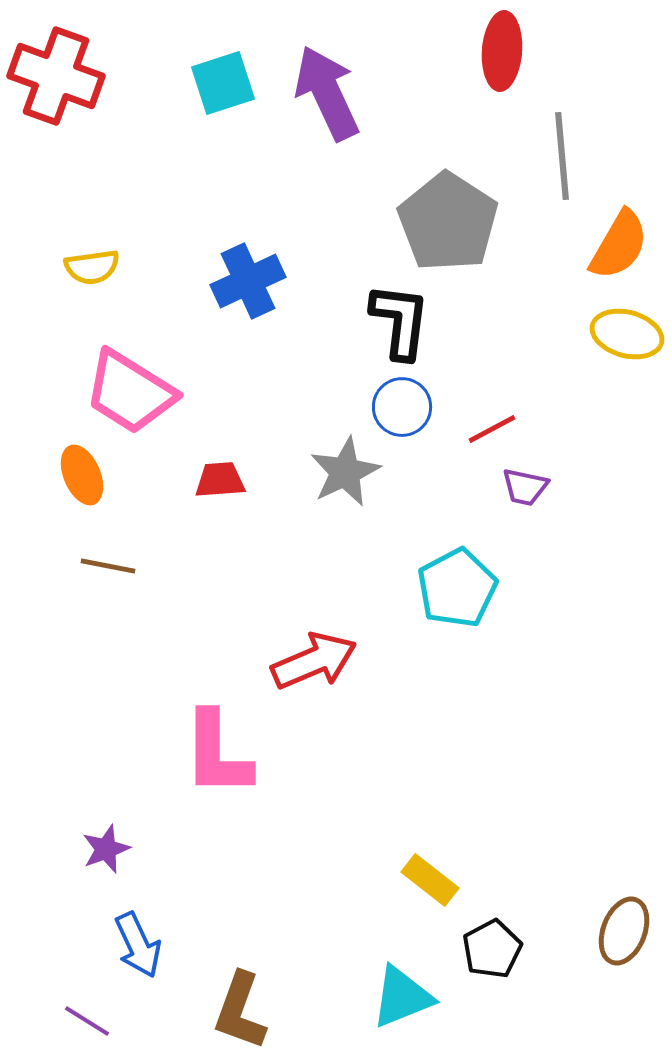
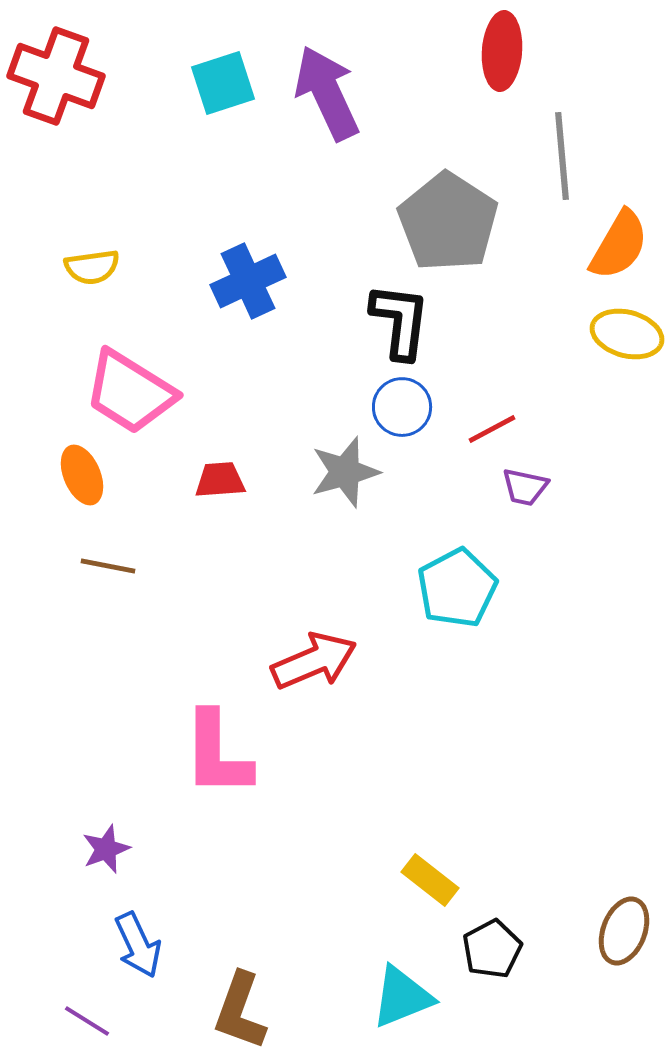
gray star: rotated 10 degrees clockwise
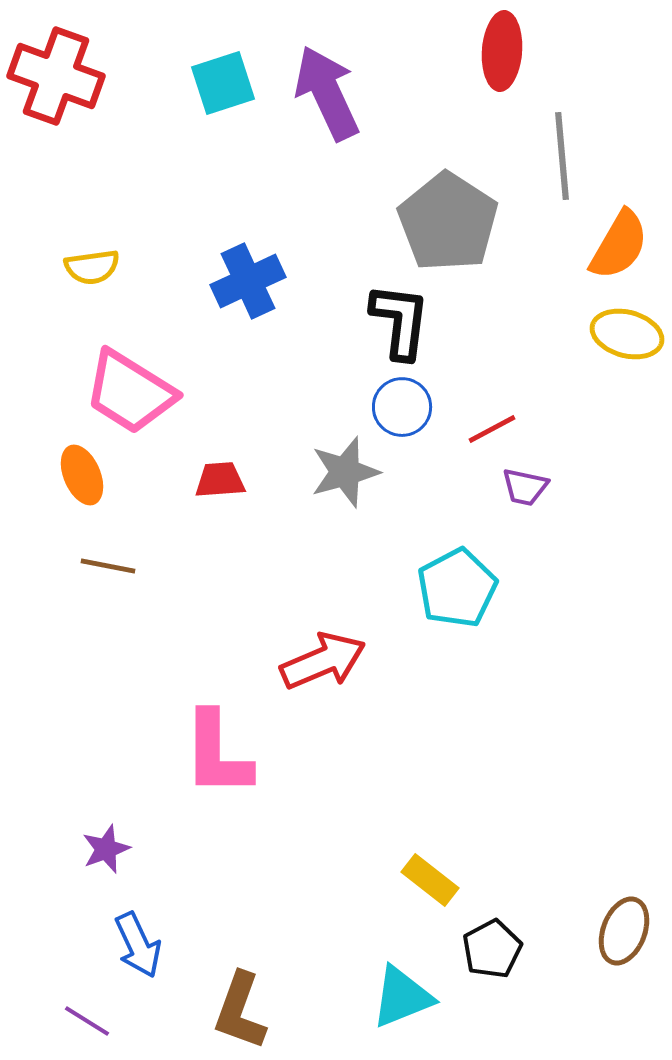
red arrow: moved 9 px right
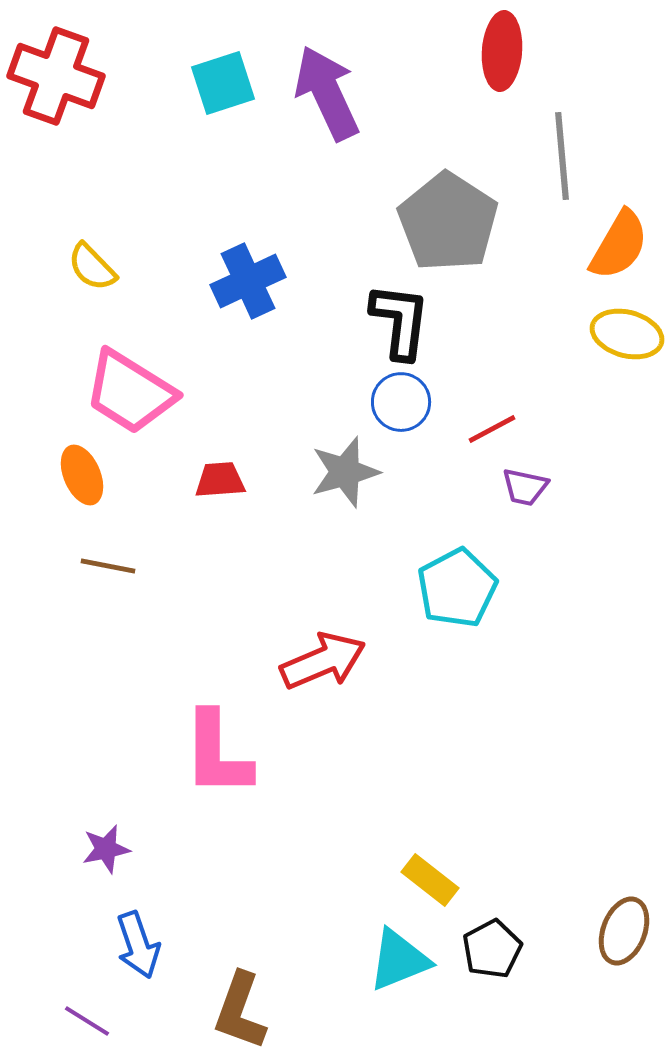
yellow semicircle: rotated 54 degrees clockwise
blue circle: moved 1 px left, 5 px up
purple star: rotated 9 degrees clockwise
blue arrow: rotated 6 degrees clockwise
cyan triangle: moved 3 px left, 37 px up
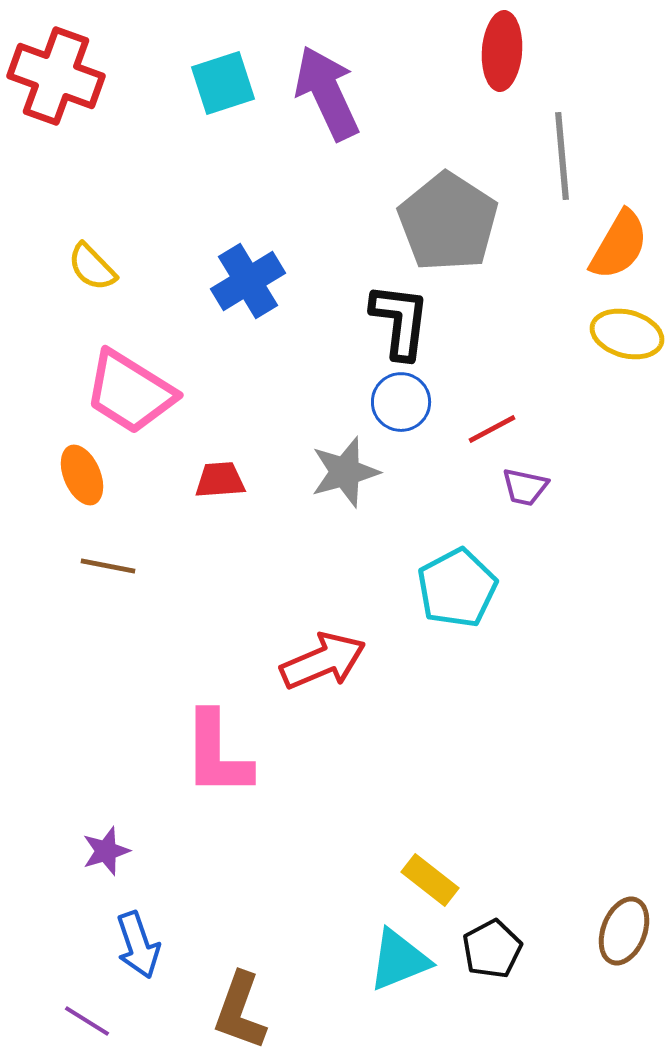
blue cross: rotated 6 degrees counterclockwise
purple star: moved 2 px down; rotated 6 degrees counterclockwise
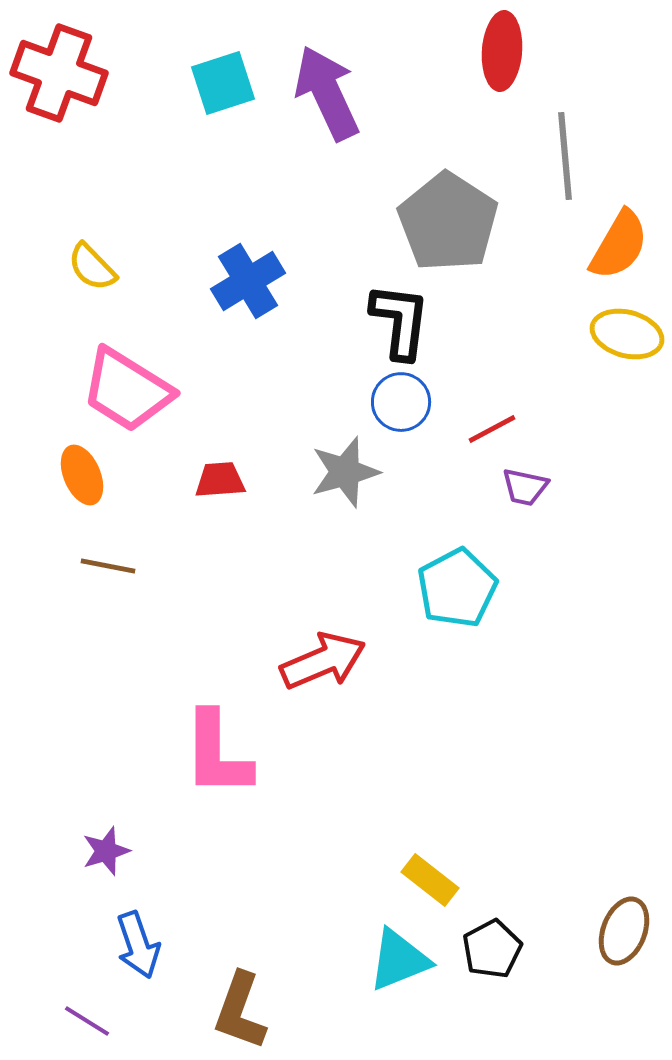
red cross: moved 3 px right, 3 px up
gray line: moved 3 px right
pink trapezoid: moved 3 px left, 2 px up
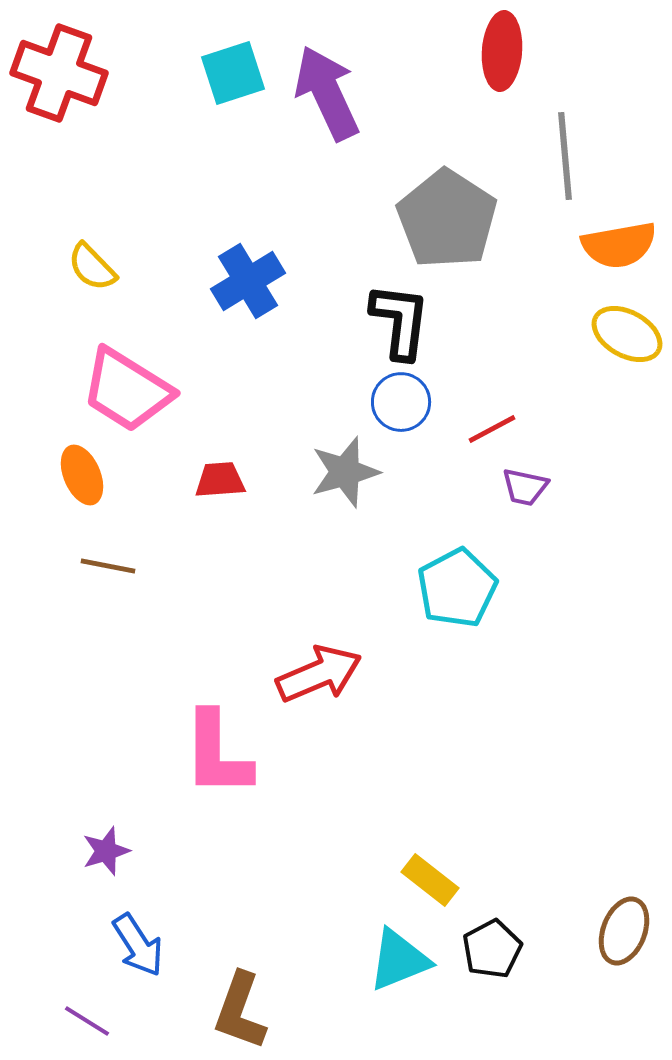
cyan square: moved 10 px right, 10 px up
gray pentagon: moved 1 px left, 3 px up
orange semicircle: rotated 50 degrees clockwise
yellow ellipse: rotated 14 degrees clockwise
red arrow: moved 4 px left, 13 px down
blue arrow: rotated 14 degrees counterclockwise
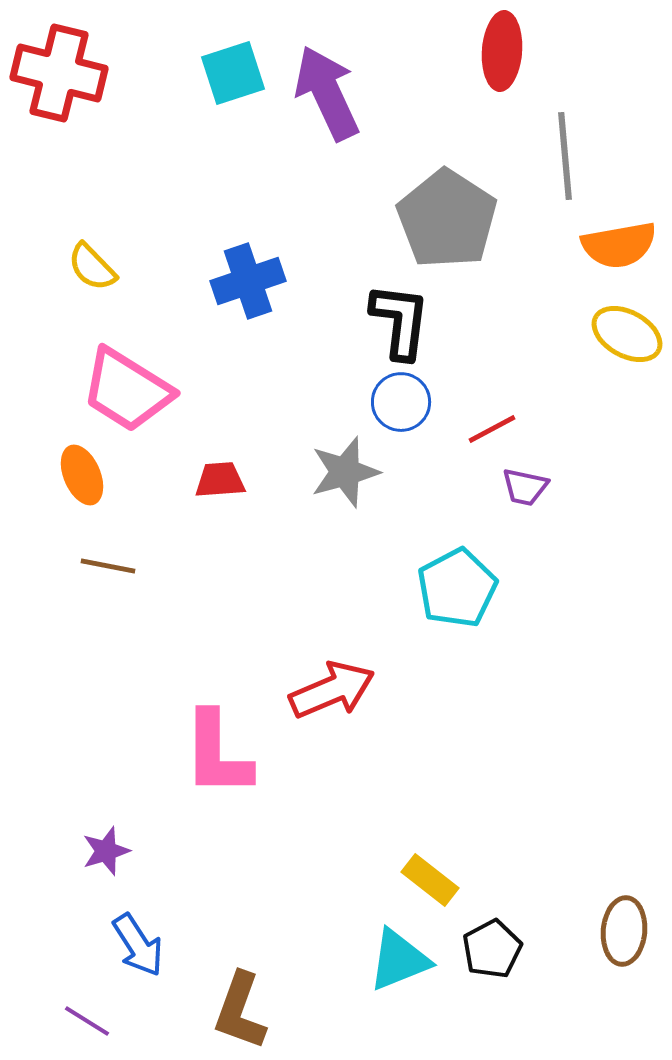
red cross: rotated 6 degrees counterclockwise
blue cross: rotated 12 degrees clockwise
red arrow: moved 13 px right, 16 px down
brown ellipse: rotated 16 degrees counterclockwise
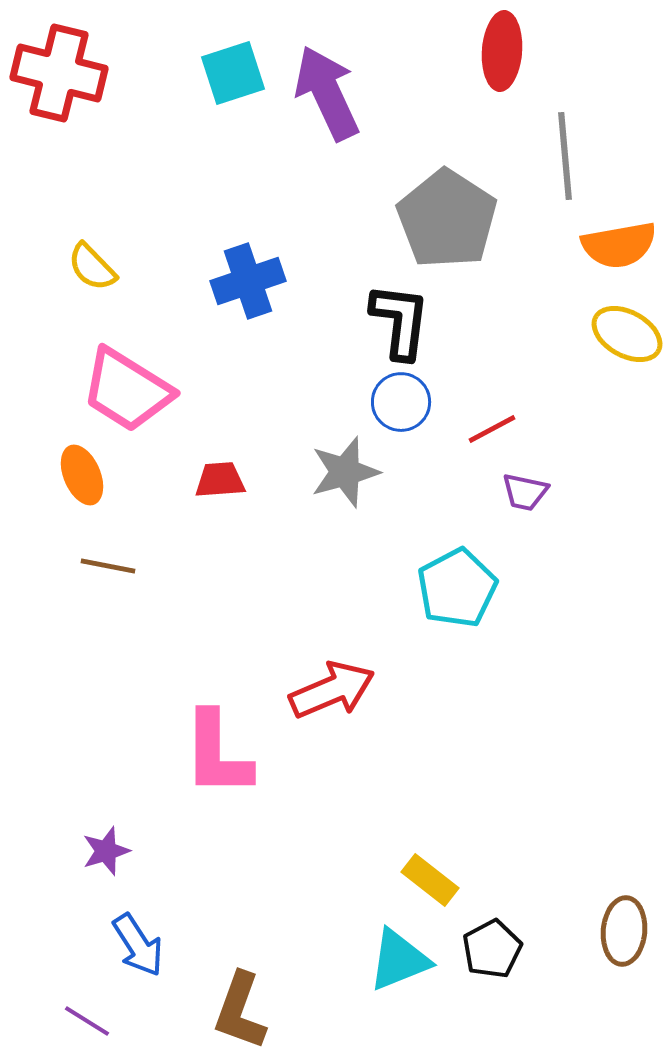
purple trapezoid: moved 5 px down
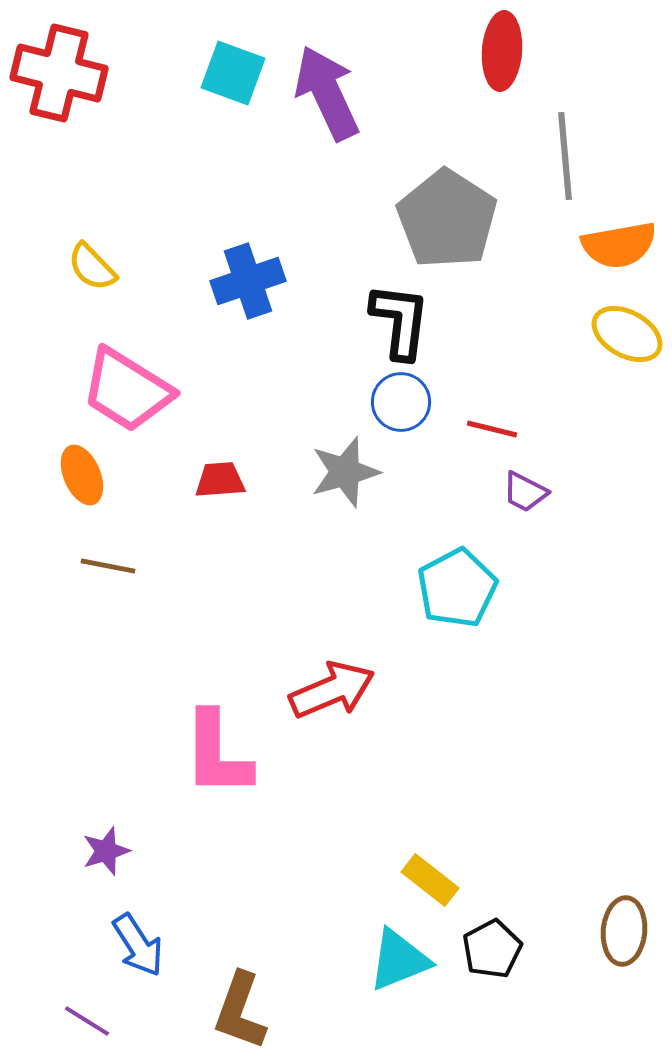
cyan square: rotated 38 degrees clockwise
red line: rotated 42 degrees clockwise
purple trapezoid: rotated 15 degrees clockwise
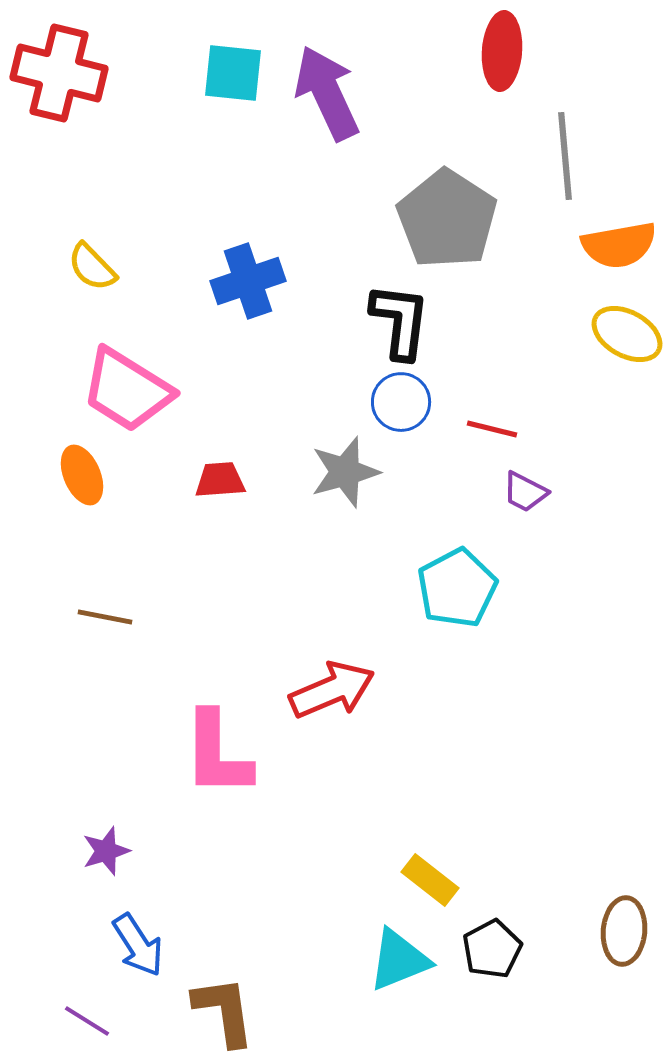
cyan square: rotated 14 degrees counterclockwise
brown line: moved 3 px left, 51 px down
brown L-shape: moved 16 px left; rotated 152 degrees clockwise
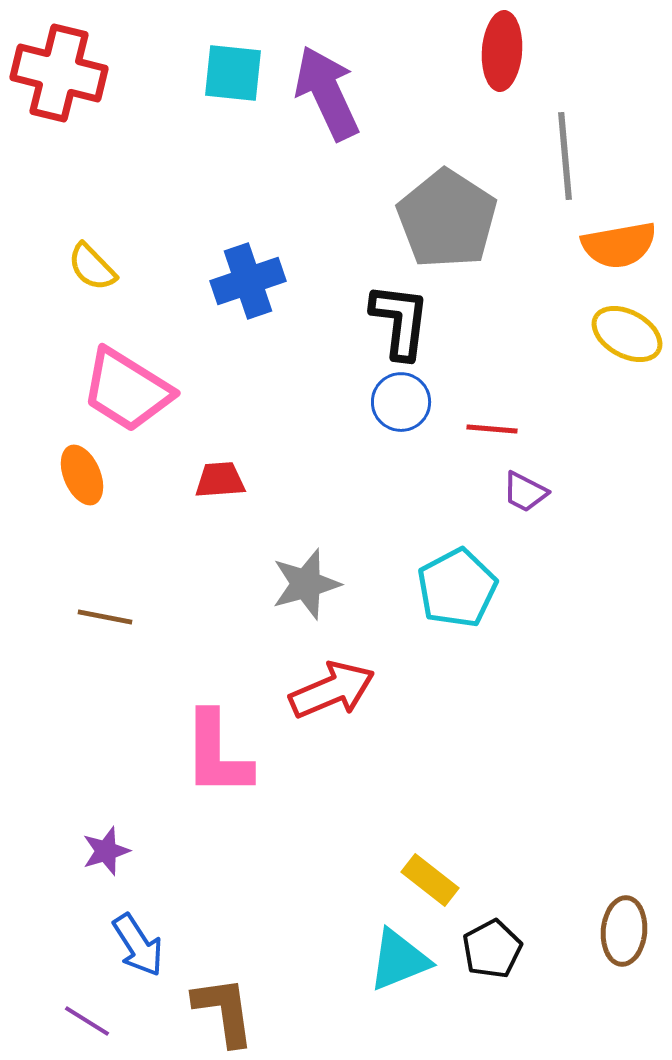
red line: rotated 9 degrees counterclockwise
gray star: moved 39 px left, 112 px down
